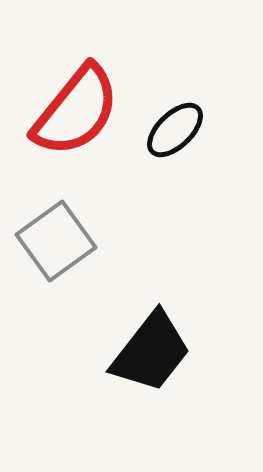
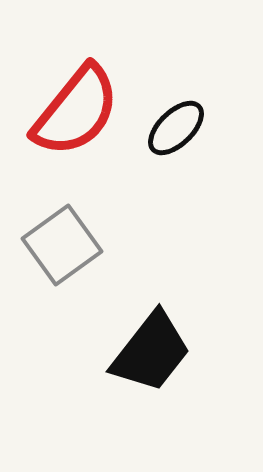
black ellipse: moved 1 px right, 2 px up
gray square: moved 6 px right, 4 px down
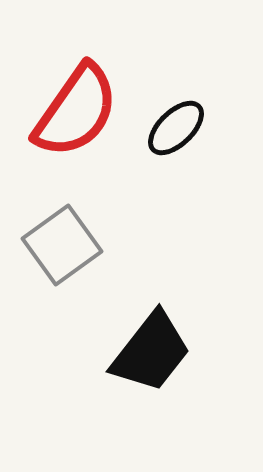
red semicircle: rotated 4 degrees counterclockwise
